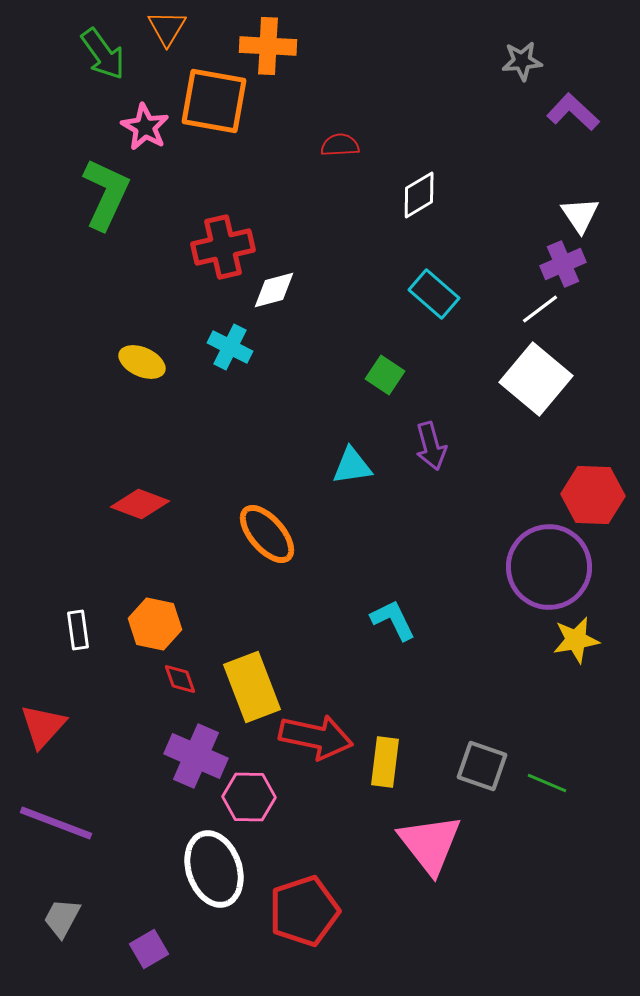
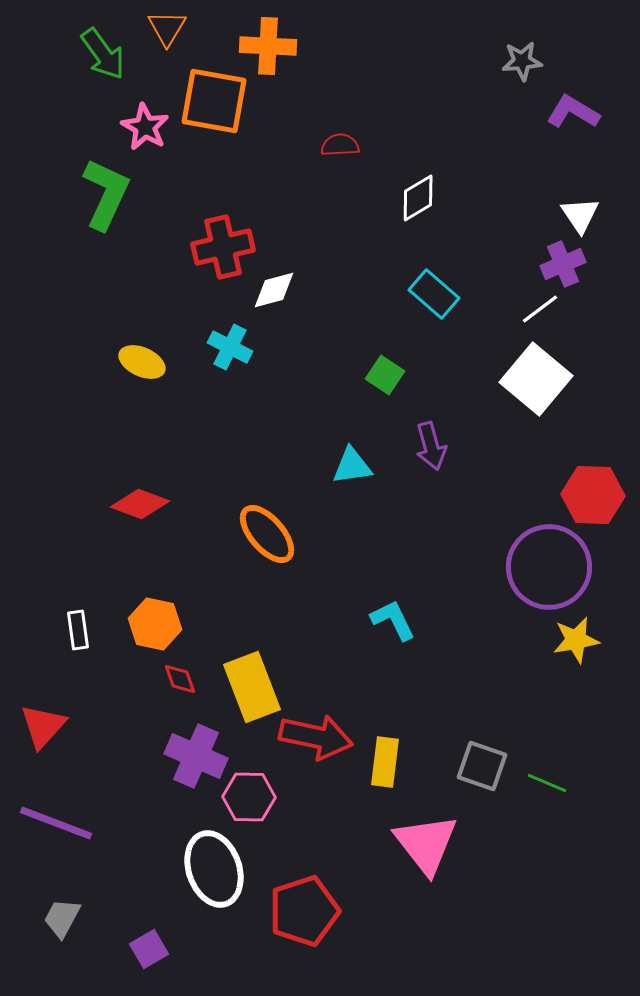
purple L-shape at (573, 112): rotated 12 degrees counterclockwise
white diamond at (419, 195): moved 1 px left, 3 px down
pink triangle at (430, 844): moved 4 px left
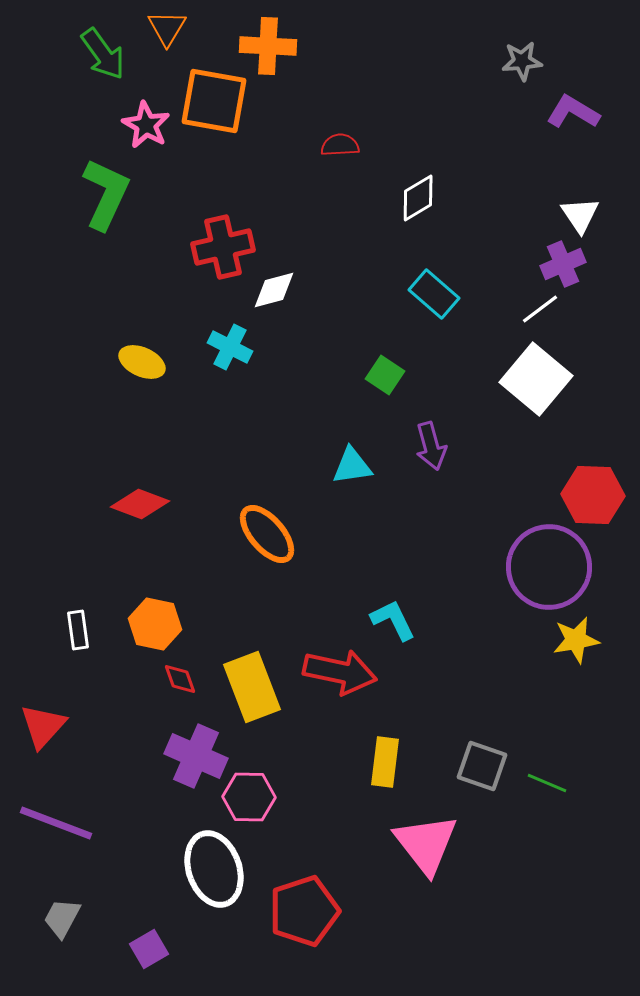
pink star at (145, 127): moved 1 px right, 2 px up
red arrow at (316, 737): moved 24 px right, 65 px up
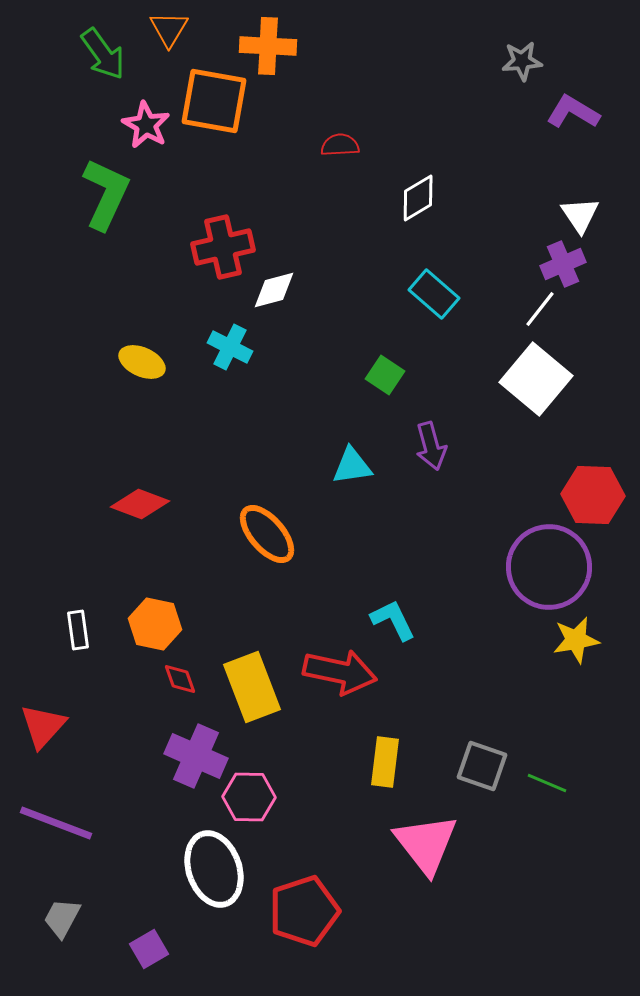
orange triangle at (167, 28): moved 2 px right, 1 px down
white line at (540, 309): rotated 15 degrees counterclockwise
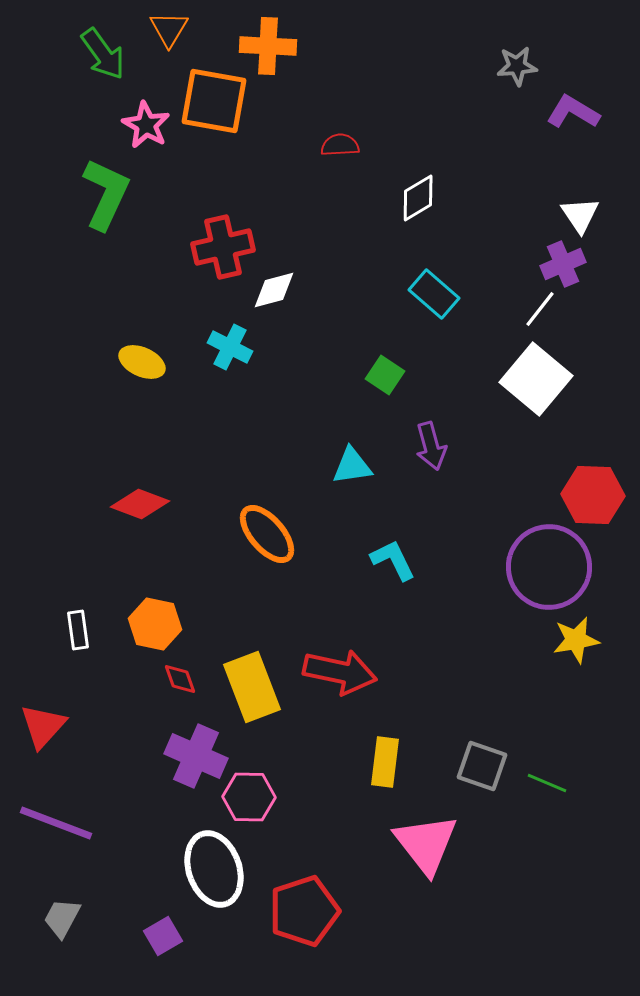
gray star at (522, 61): moved 5 px left, 5 px down
cyan L-shape at (393, 620): moved 60 px up
purple square at (149, 949): moved 14 px right, 13 px up
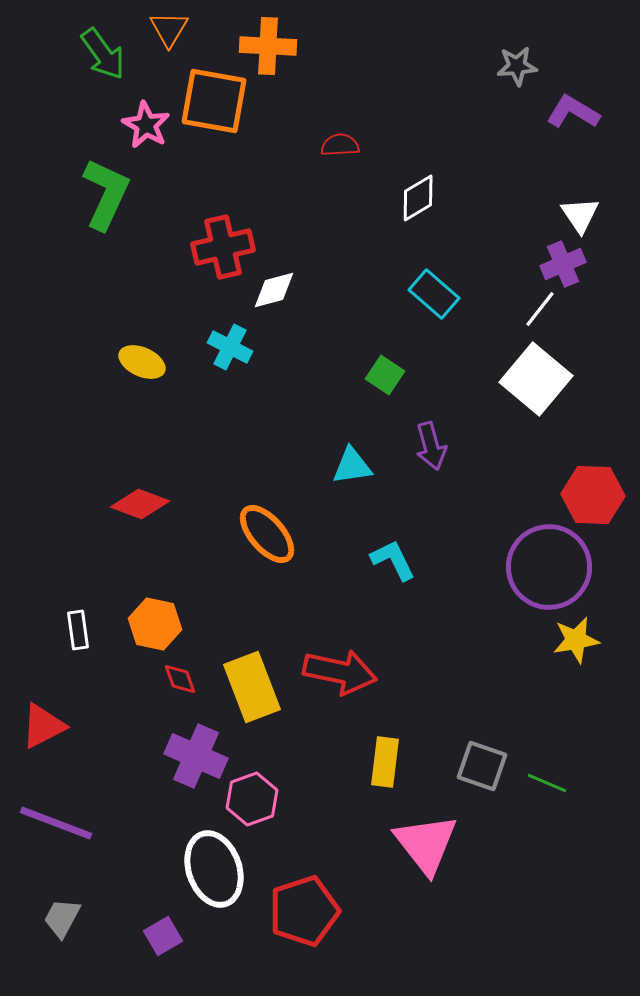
red triangle at (43, 726): rotated 21 degrees clockwise
pink hexagon at (249, 797): moved 3 px right, 2 px down; rotated 21 degrees counterclockwise
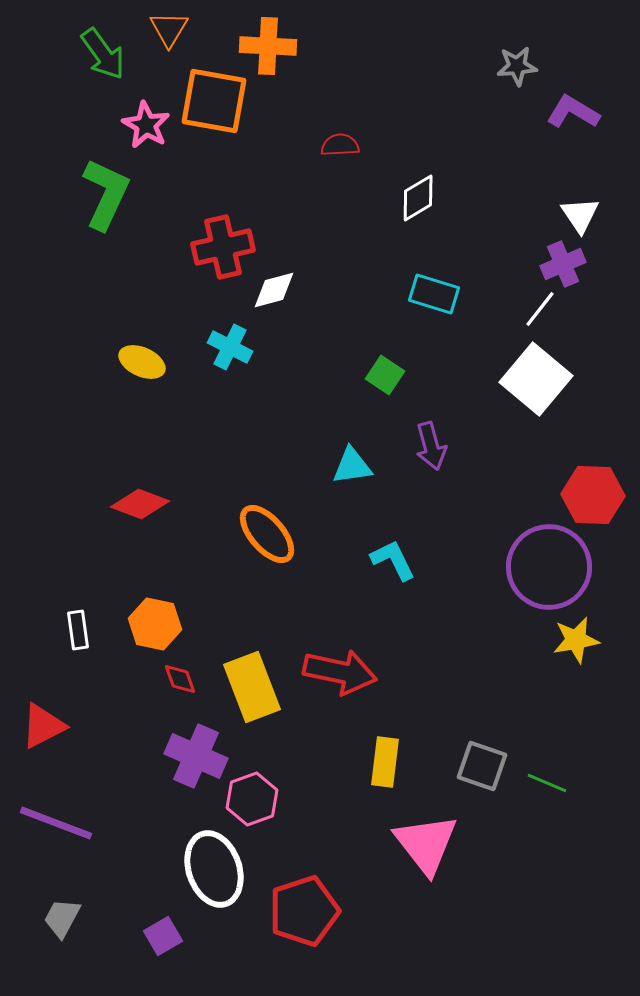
cyan rectangle at (434, 294): rotated 24 degrees counterclockwise
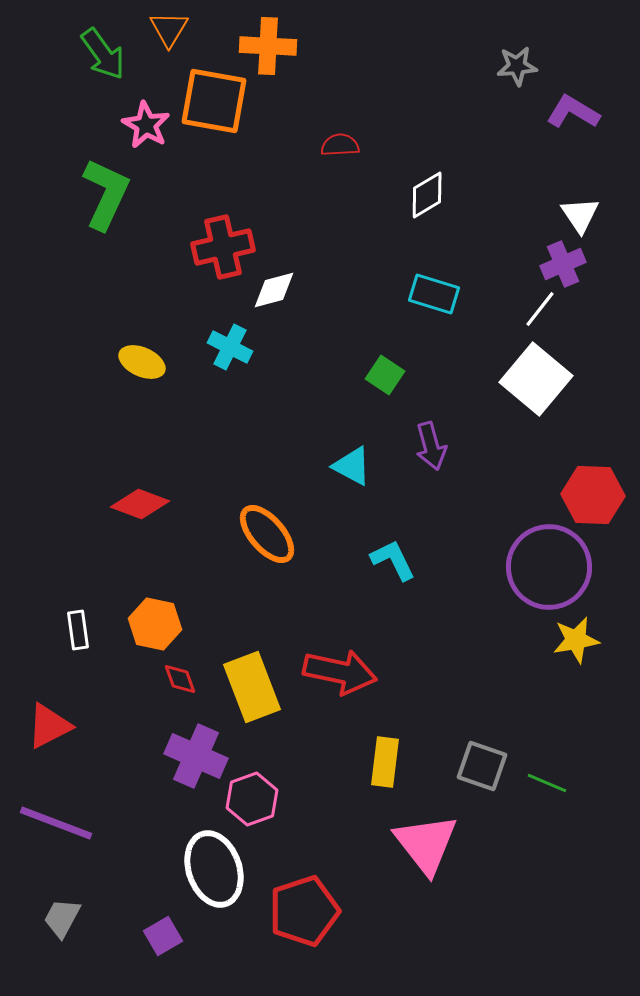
white diamond at (418, 198): moved 9 px right, 3 px up
cyan triangle at (352, 466): rotated 36 degrees clockwise
red triangle at (43, 726): moved 6 px right
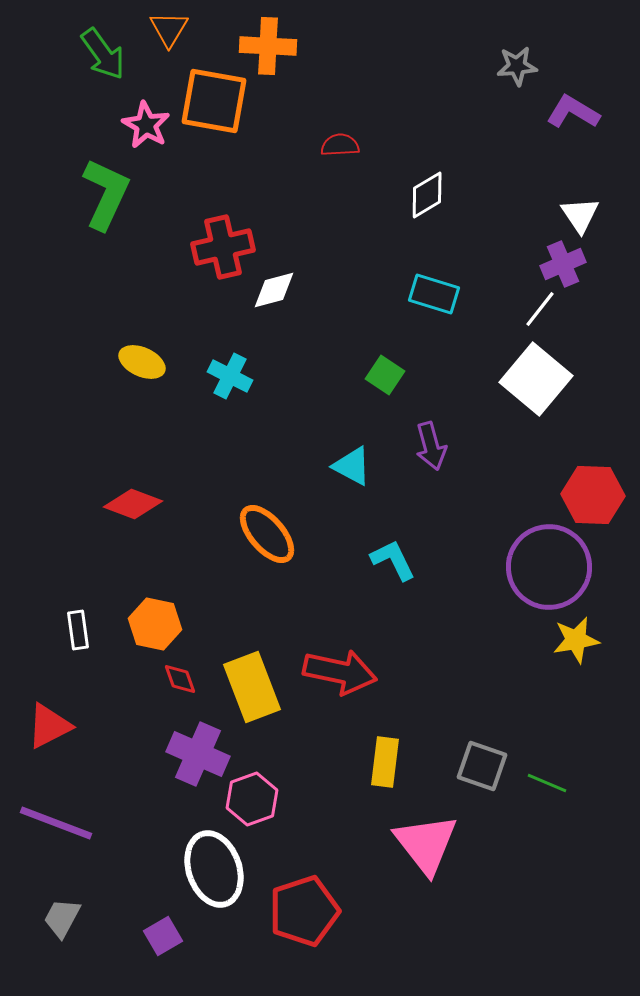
cyan cross at (230, 347): moved 29 px down
red diamond at (140, 504): moved 7 px left
purple cross at (196, 756): moved 2 px right, 2 px up
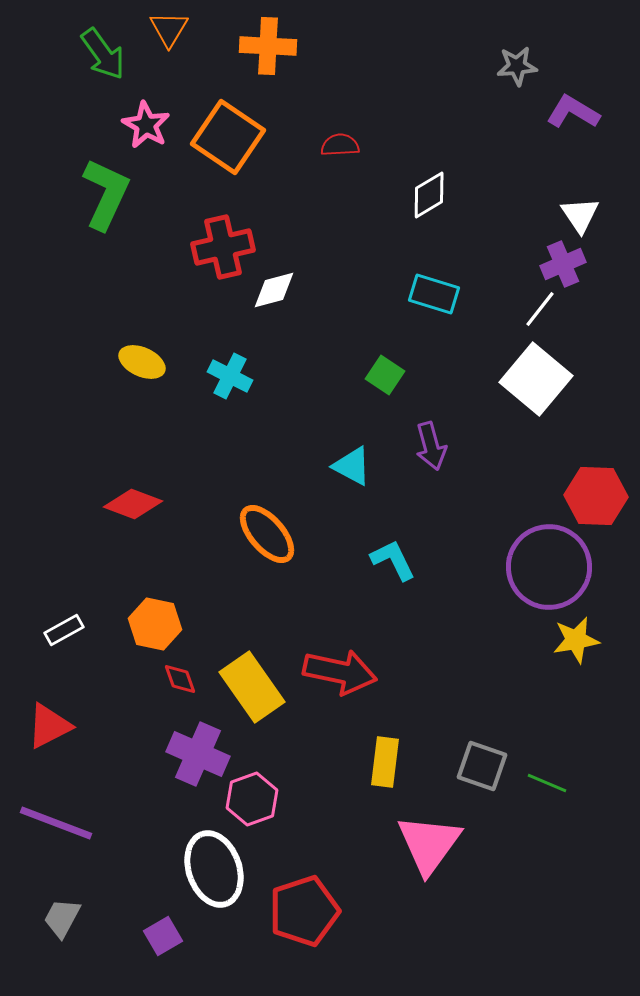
orange square at (214, 101): moved 14 px right, 36 px down; rotated 24 degrees clockwise
white diamond at (427, 195): moved 2 px right
red hexagon at (593, 495): moved 3 px right, 1 px down
white rectangle at (78, 630): moved 14 px left; rotated 69 degrees clockwise
yellow rectangle at (252, 687): rotated 14 degrees counterclockwise
pink triangle at (426, 844): moved 3 px right; rotated 14 degrees clockwise
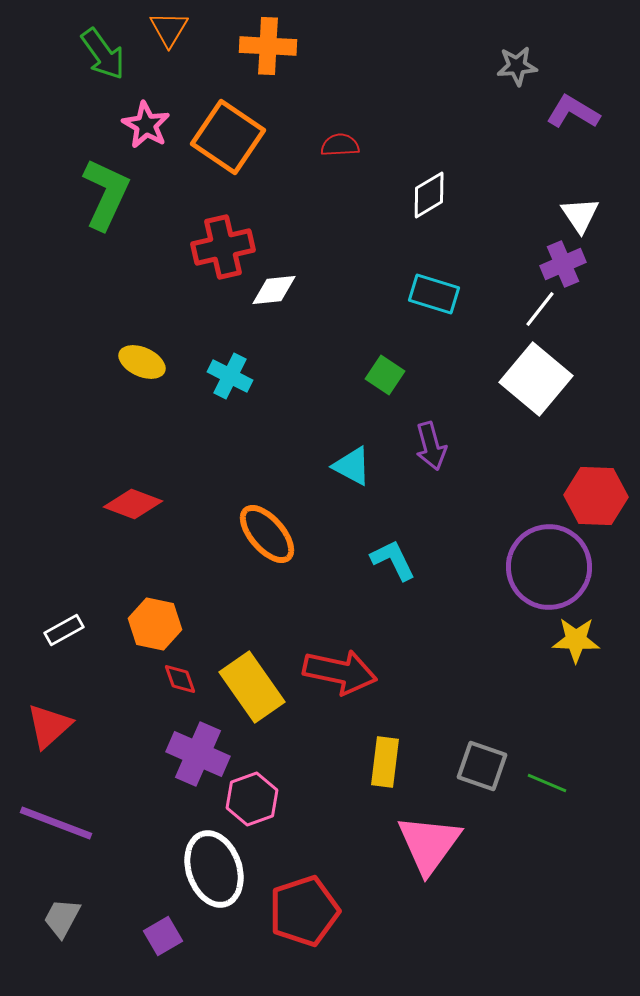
white diamond at (274, 290): rotated 9 degrees clockwise
yellow star at (576, 640): rotated 12 degrees clockwise
red triangle at (49, 726): rotated 15 degrees counterclockwise
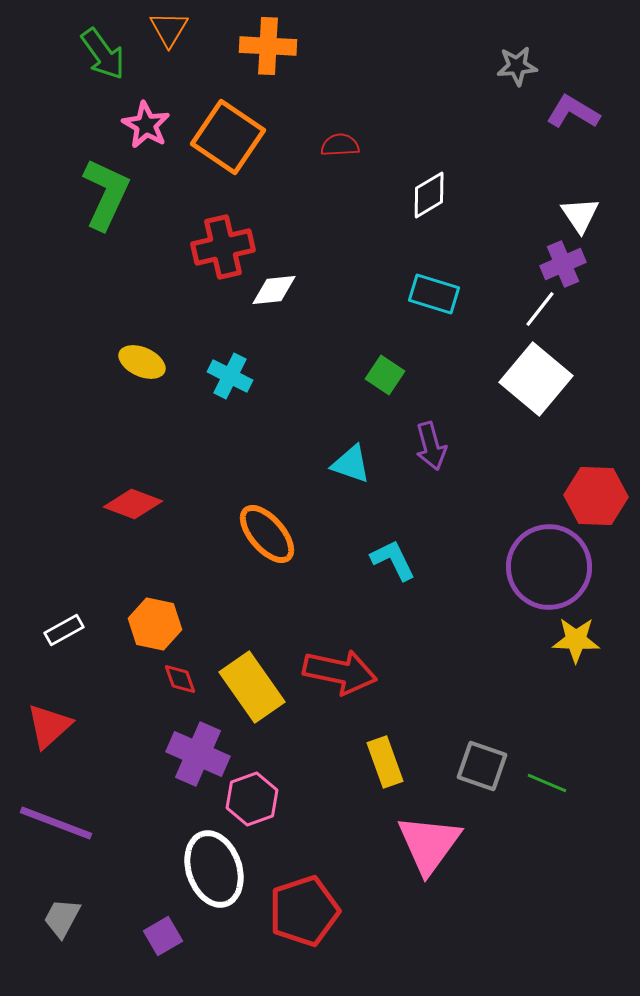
cyan triangle at (352, 466): moved 1 px left, 2 px up; rotated 9 degrees counterclockwise
yellow rectangle at (385, 762): rotated 27 degrees counterclockwise
